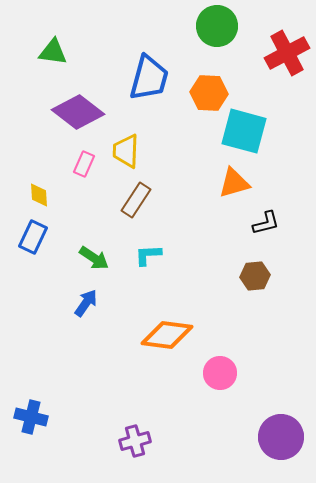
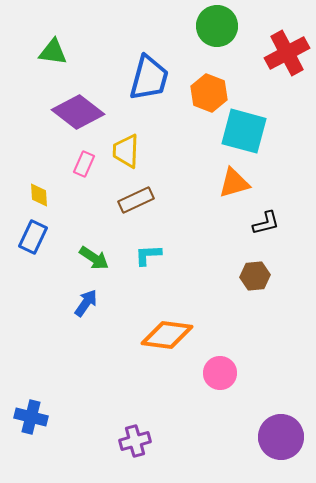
orange hexagon: rotated 18 degrees clockwise
brown rectangle: rotated 32 degrees clockwise
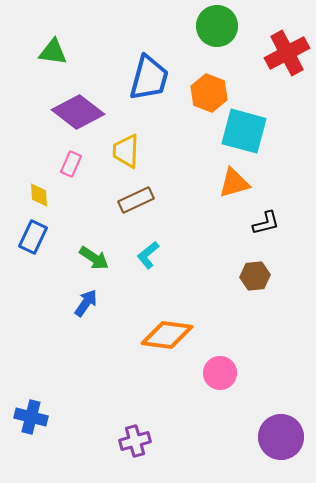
pink rectangle: moved 13 px left
cyan L-shape: rotated 36 degrees counterclockwise
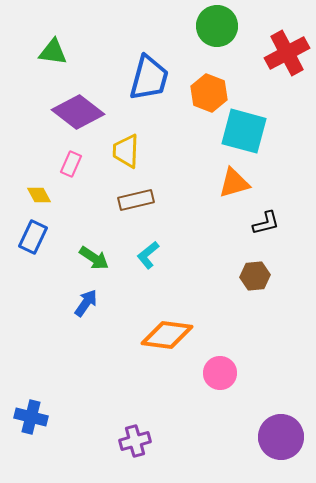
yellow diamond: rotated 25 degrees counterclockwise
brown rectangle: rotated 12 degrees clockwise
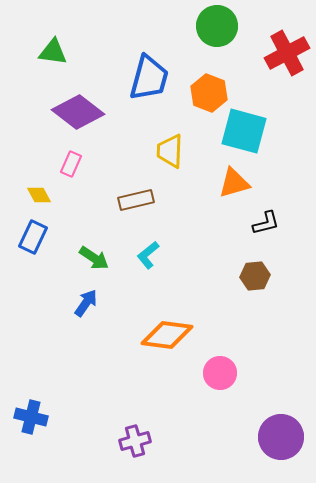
yellow trapezoid: moved 44 px right
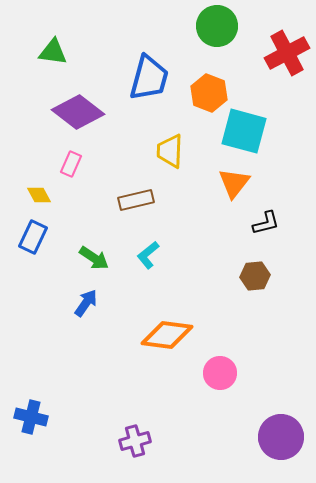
orange triangle: rotated 36 degrees counterclockwise
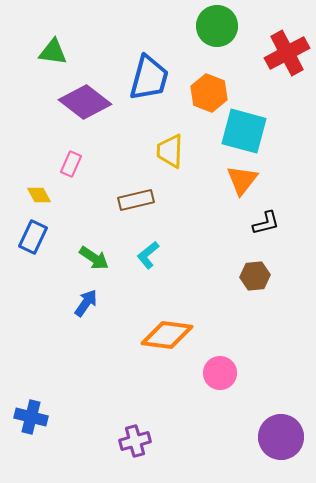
purple diamond: moved 7 px right, 10 px up
orange triangle: moved 8 px right, 3 px up
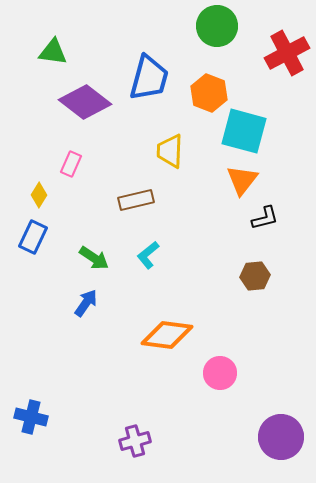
yellow diamond: rotated 60 degrees clockwise
black L-shape: moved 1 px left, 5 px up
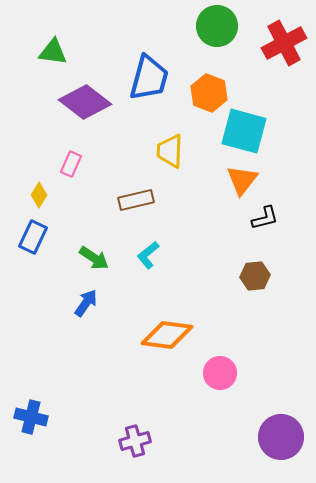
red cross: moved 3 px left, 10 px up
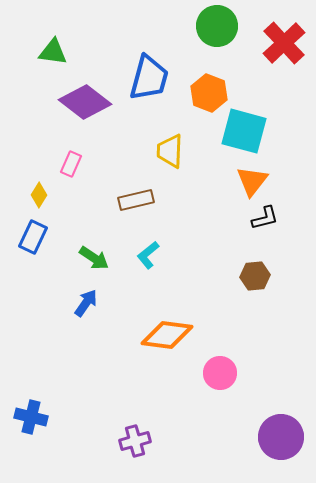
red cross: rotated 15 degrees counterclockwise
orange triangle: moved 10 px right, 1 px down
